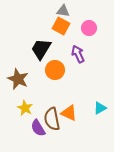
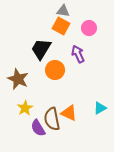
yellow star: rotated 14 degrees clockwise
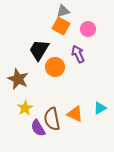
gray triangle: rotated 24 degrees counterclockwise
pink circle: moved 1 px left, 1 px down
black trapezoid: moved 2 px left, 1 px down
orange circle: moved 3 px up
orange triangle: moved 6 px right, 1 px down
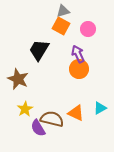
orange circle: moved 24 px right, 2 px down
yellow star: moved 1 px down
orange triangle: moved 1 px right, 1 px up
brown semicircle: rotated 115 degrees clockwise
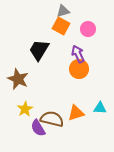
cyan triangle: rotated 32 degrees clockwise
orange triangle: rotated 42 degrees counterclockwise
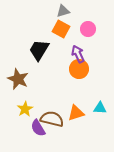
orange square: moved 3 px down
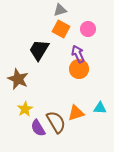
gray triangle: moved 3 px left, 1 px up
brown semicircle: moved 4 px right, 3 px down; rotated 45 degrees clockwise
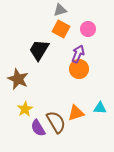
purple arrow: rotated 48 degrees clockwise
